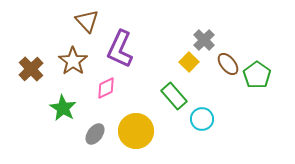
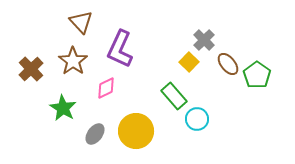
brown triangle: moved 6 px left, 1 px down
cyan circle: moved 5 px left
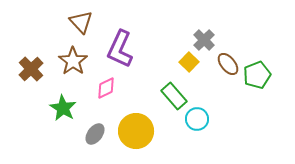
green pentagon: rotated 16 degrees clockwise
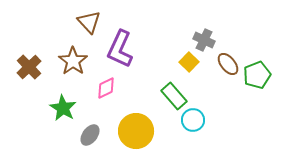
brown triangle: moved 8 px right
gray cross: rotated 20 degrees counterclockwise
brown cross: moved 2 px left, 2 px up
cyan circle: moved 4 px left, 1 px down
gray ellipse: moved 5 px left, 1 px down
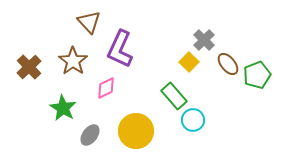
gray cross: rotated 20 degrees clockwise
